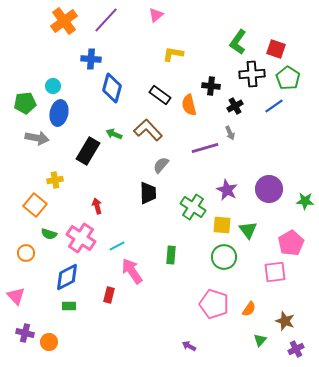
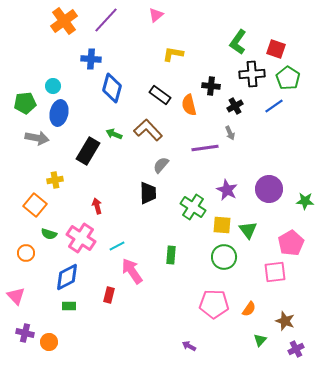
purple line at (205, 148): rotated 8 degrees clockwise
pink pentagon at (214, 304): rotated 16 degrees counterclockwise
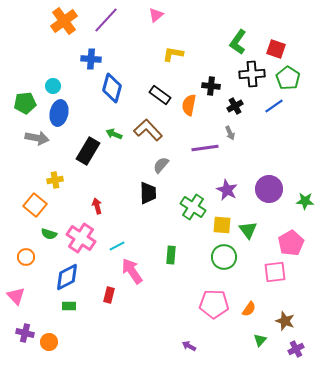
orange semicircle at (189, 105): rotated 25 degrees clockwise
orange circle at (26, 253): moved 4 px down
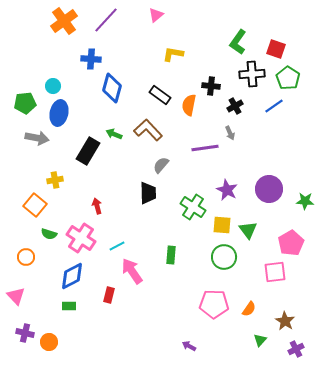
blue diamond at (67, 277): moved 5 px right, 1 px up
brown star at (285, 321): rotated 12 degrees clockwise
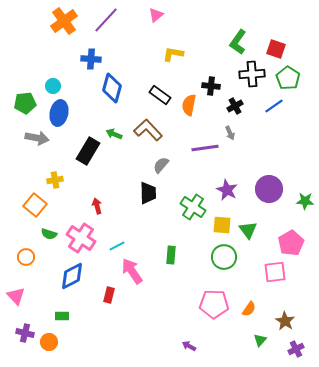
green rectangle at (69, 306): moved 7 px left, 10 px down
